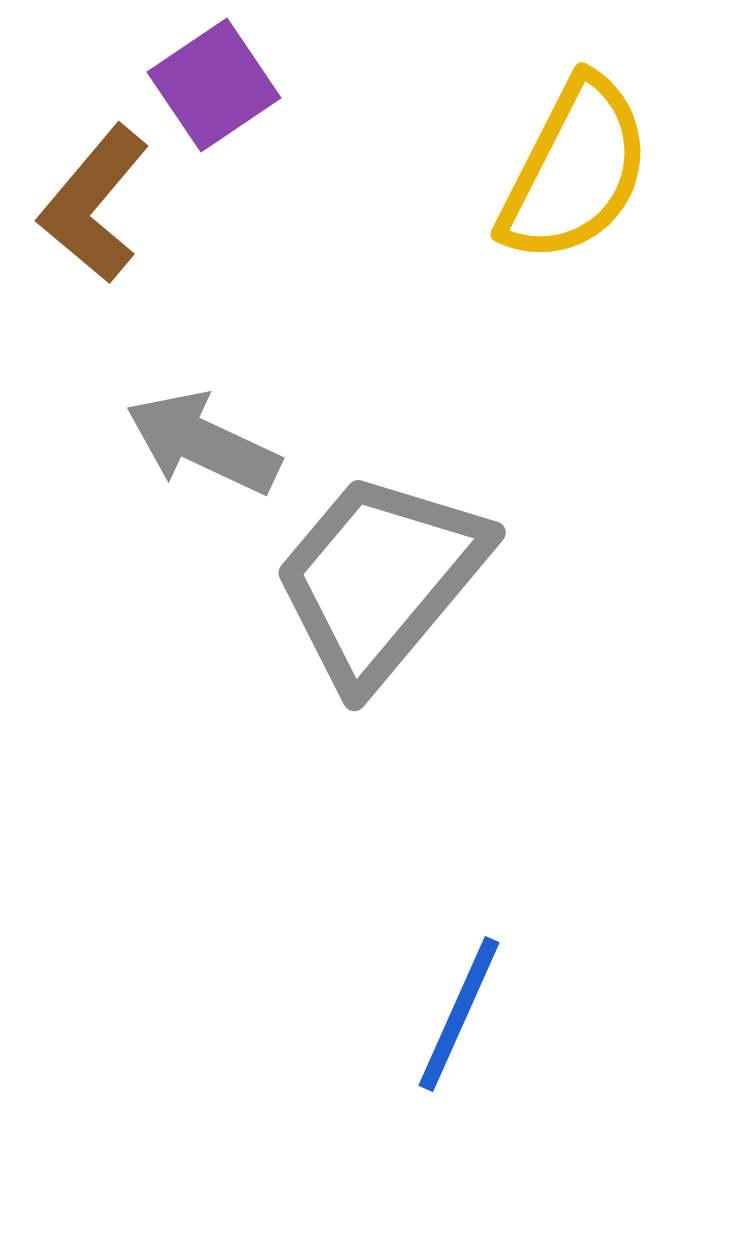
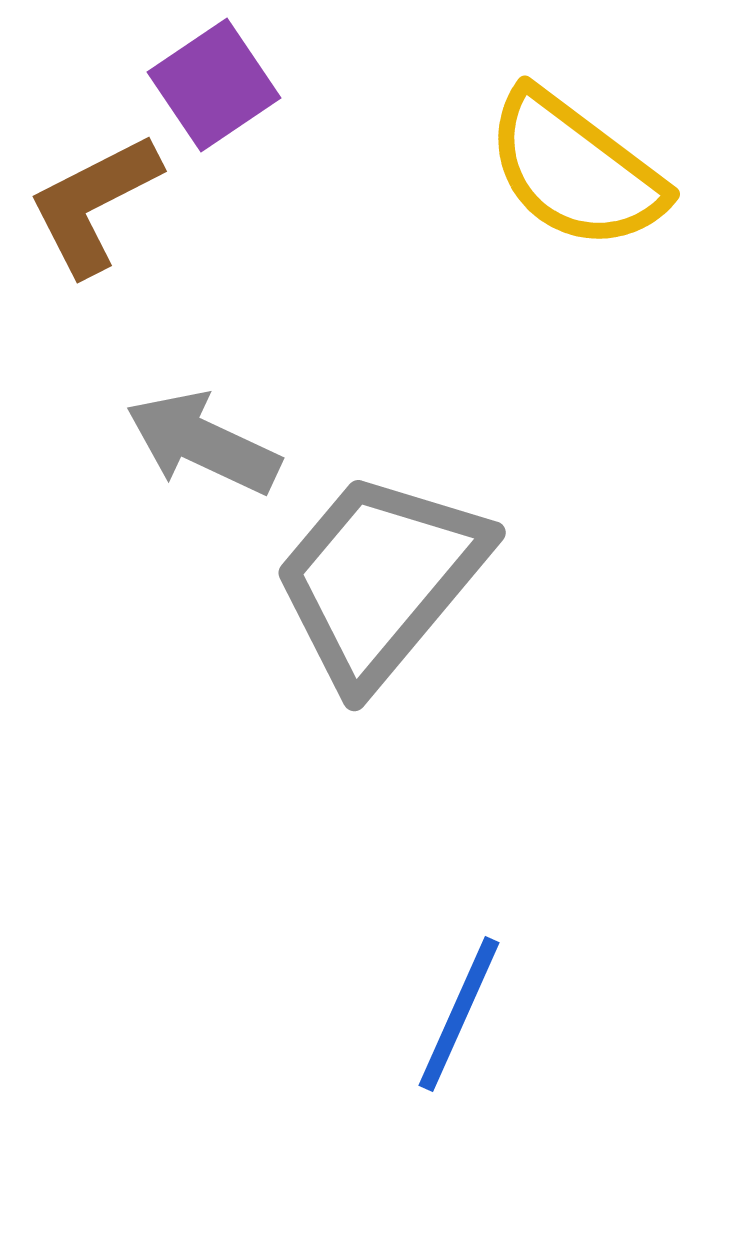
yellow semicircle: rotated 100 degrees clockwise
brown L-shape: rotated 23 degrees clockwise
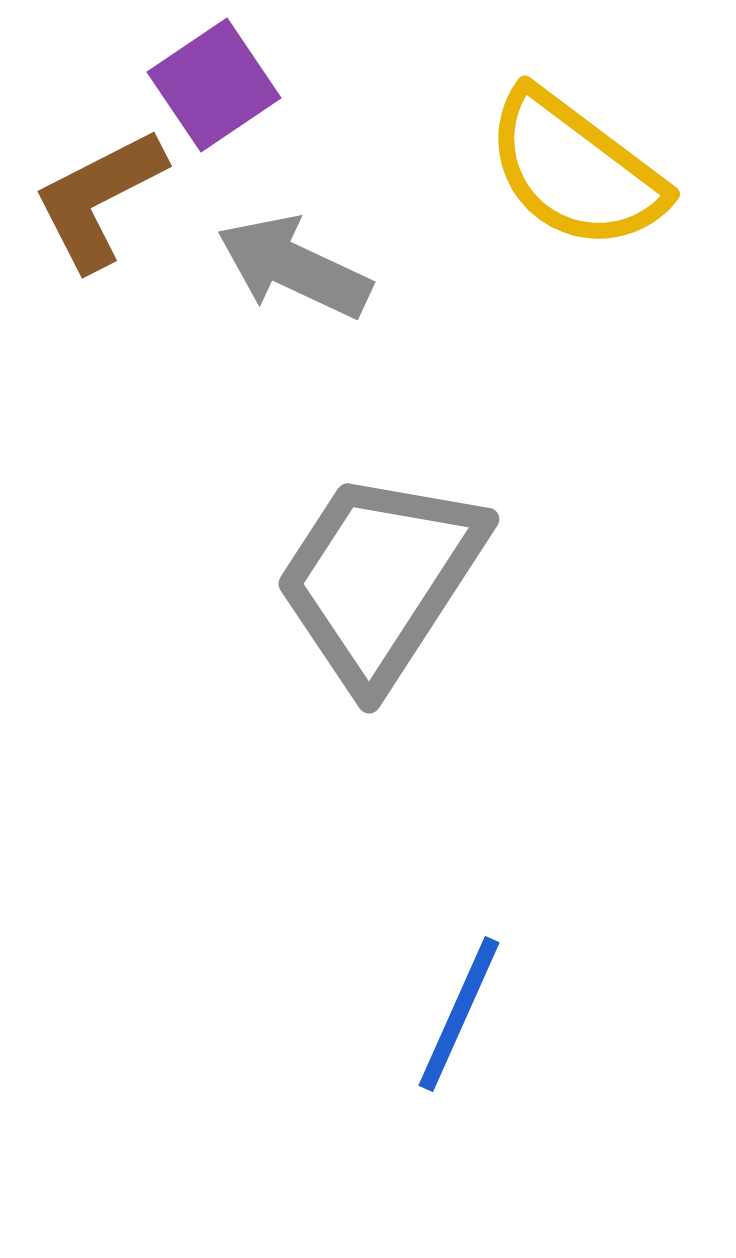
brown L-shape: moved 5 px right, 5 px up
gray arrow: moved 91 px right, 176 px up
gray trapezoid: rotated 7 degrees counterclockwise
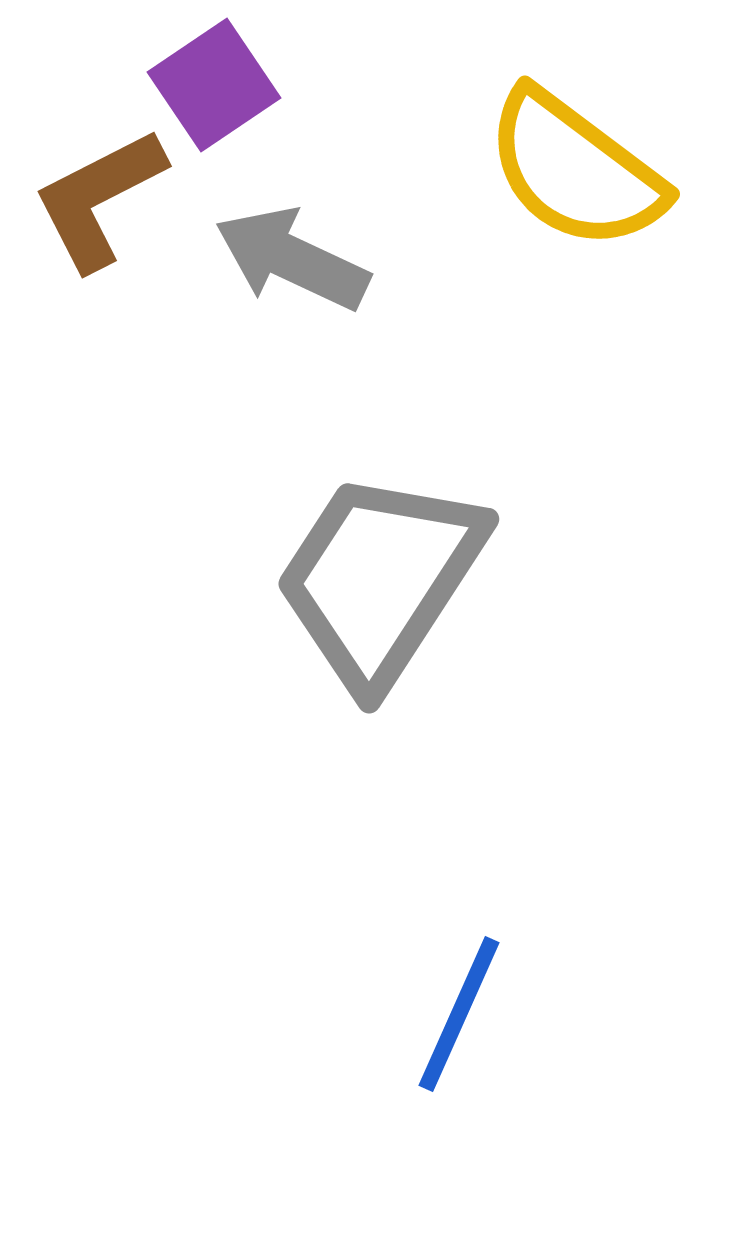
gray arrow: moved 2 px left, 8 px up
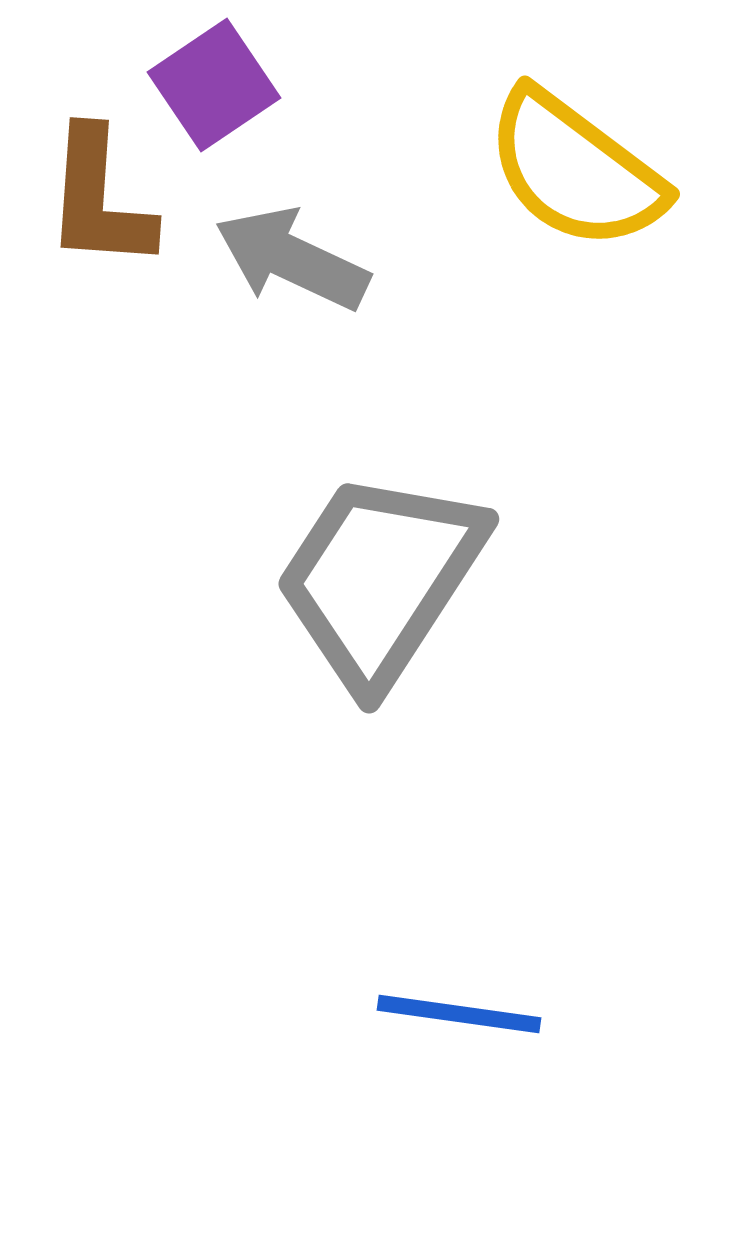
brown L-shape: rotated 59 degrees counterclockwise
blue line: rotated 74 degrees clockwise
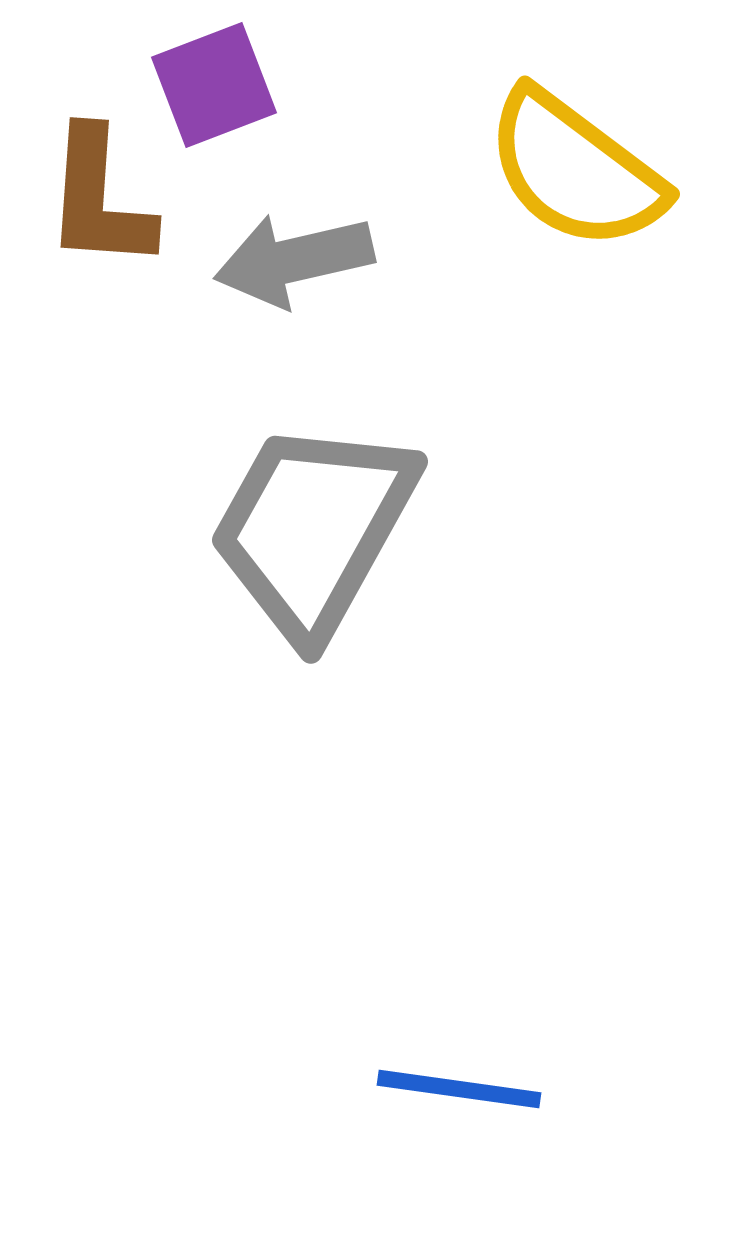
purple square: rotated 13 degrees clockwise
gray arrow: moved 2 px right, 1 px down; rotated 38 degrees counterclockwise
gray trapezoid: moved 67 px left, 50 px up; rotated 4 degrees counterclockwise
blue line: moved 75 px down
